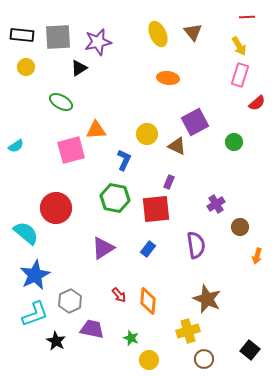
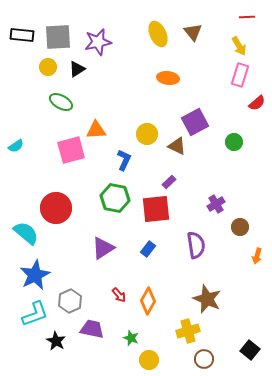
yellow circle at (26, 67): moved 22 px right
black triangle at (79, 68): moved 2 px left, 1 px down
purple rectangle at (169, 182): rotated 24 degrees clockwise
orange diamond at (148, 301): rotated 24 degrees clockwise
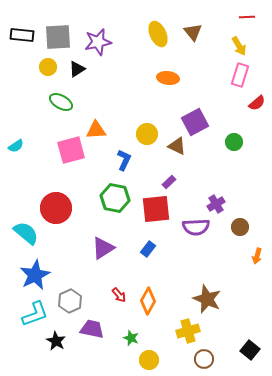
purple semicircle at (196, 245): moved 18 px up; rotated 96 degrees clockwise
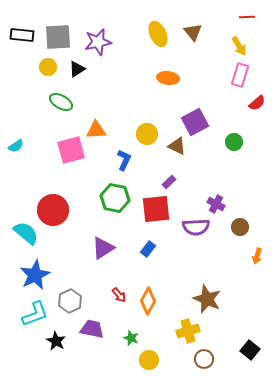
purple cross at (216, 204): rotated 30 degrees counterclockwise
red circle at (56, 208): moved 3 px left, 2 px down
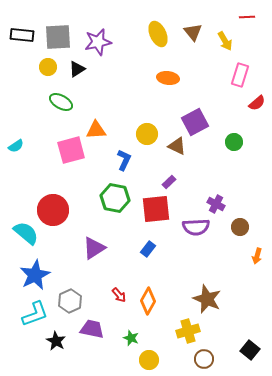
yellow arrow at (239, 46): moved 14 px left, 5 px up
purple triangle at (103, 248): moved 9 px left
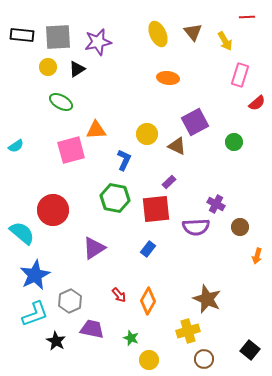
cyan semicircle at (26, 233): moved 4 px left
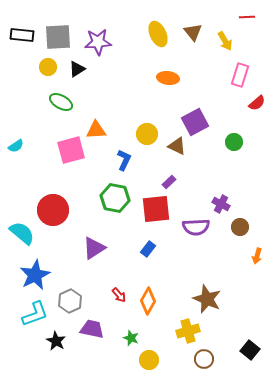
purple star at (98, 42): rotated 8 degrees clockwise
purple cross at (216, 204): moved 5 px right
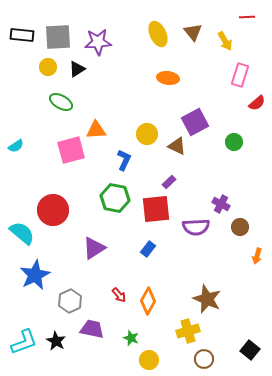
cyan L-shape at (35, 314): moved 11 px left, 28 px down
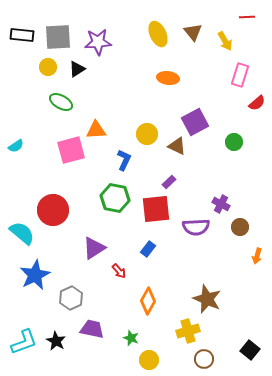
red arrow at (119, 295): moved 24 px up
gray hexagon at (70, 301): moved 1 px right, 3 px up
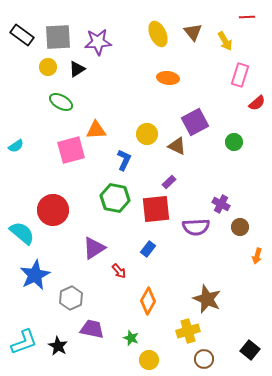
black rectangle at (22, 35): rotated 30 degrees clockwise
black star at (56, 341): moved 2 px right, 5 px down
